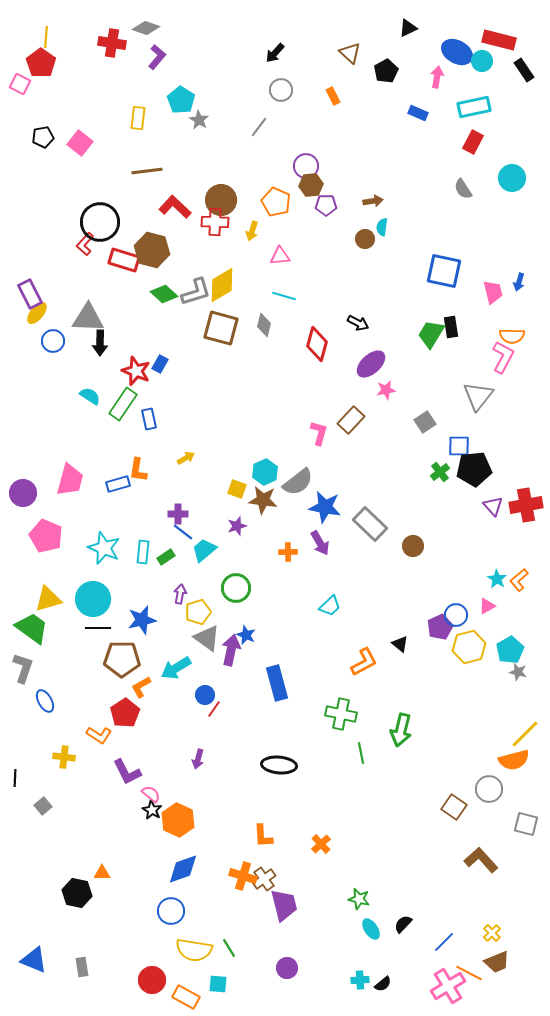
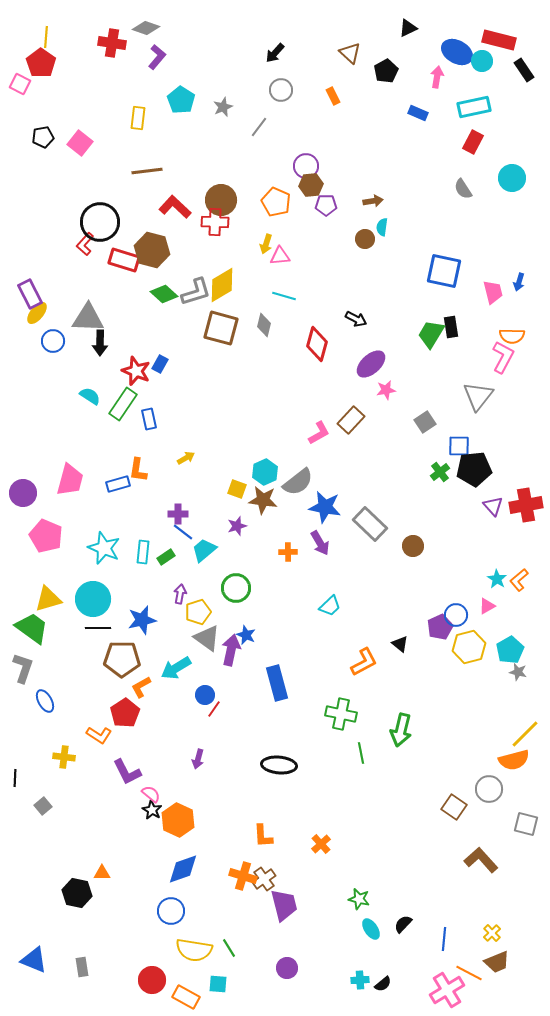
gray star at (199, 120): moved 24 px right, 13 px up; rotated 18 degrees clockwise
yellow arrow at (252, 231): moved 14 px right, 13 px down
black arrow at (358, 323): moved 2 px left, 4 px up
pink L-shape at (319, 433): rotated 45 degrees clockwise
blue line at (444, 942): moved 3 px up; rotated 40 degrees counterclockwise
pink cross at (448, 986): moved 1 px left, 4 px down
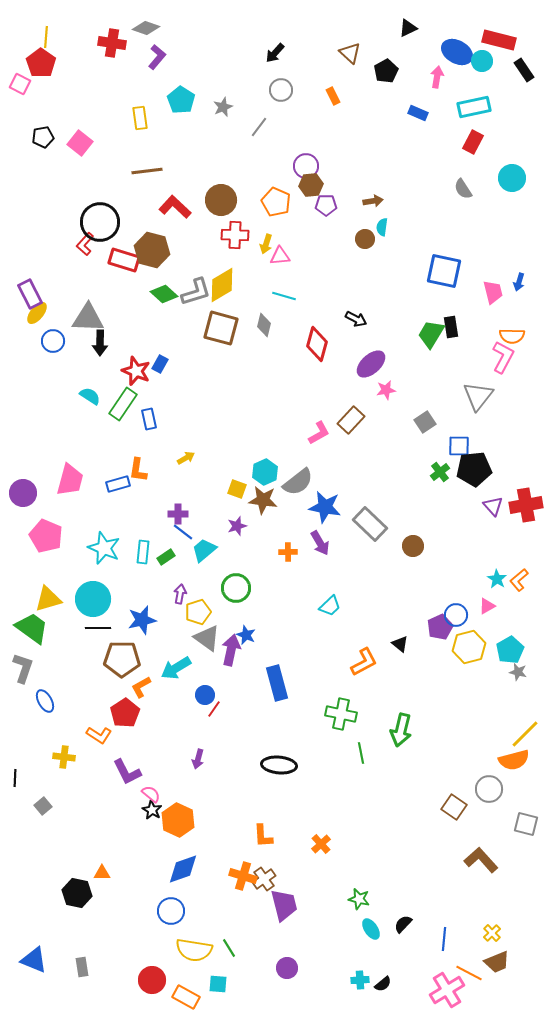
yellow rectangle at (138, 118): moved 2 px right; rotated 15 degrees counterclockwise
red cross at (215, 222): moved 20 px right, 13 px down
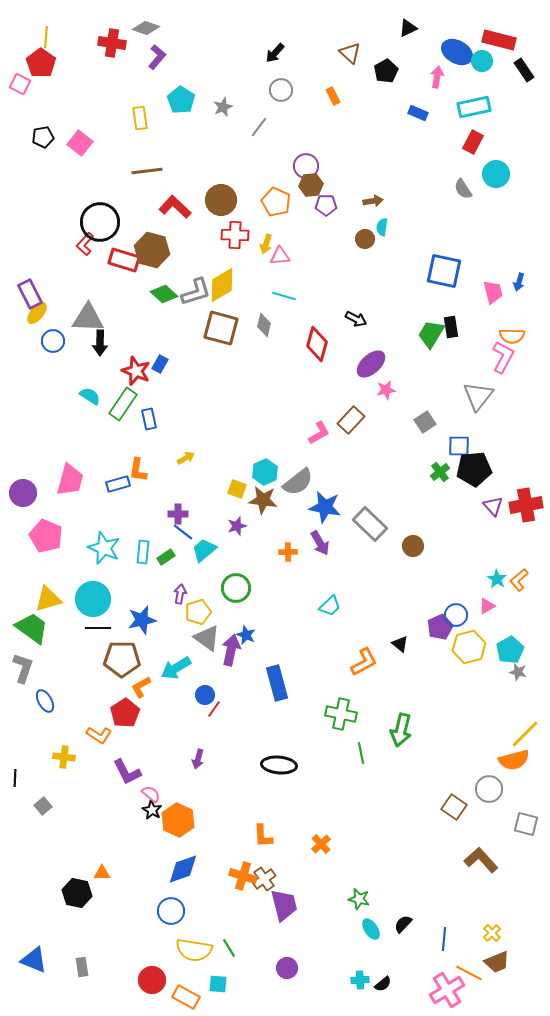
cyan circle at (512, 178): moved 16 px left, 4 px up
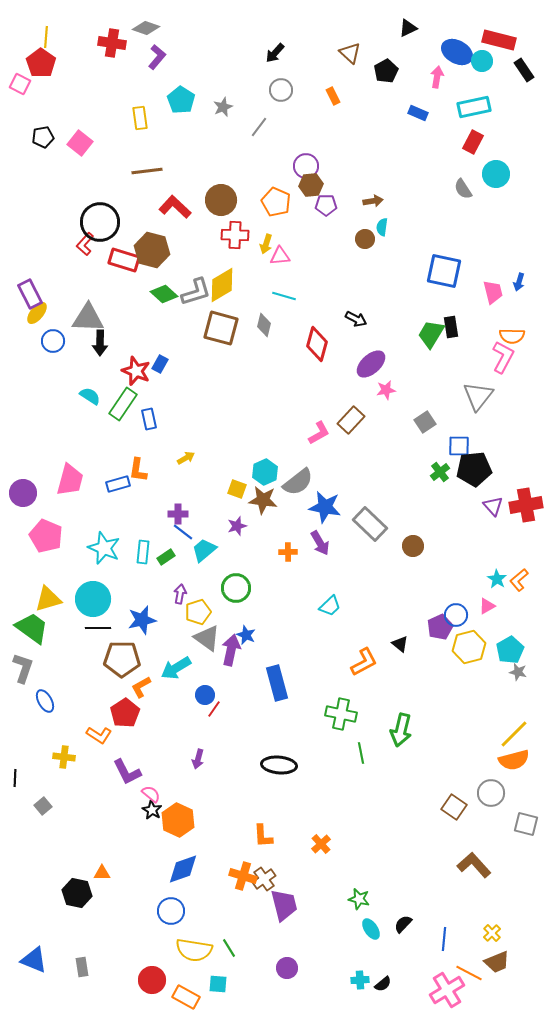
yellow line at (525, 734): moved 11 px left
gray circle at (489, 789): moved 2 px right, 4 px down
brown L-shape at (481, 860): moved 7 px left, 5 px down
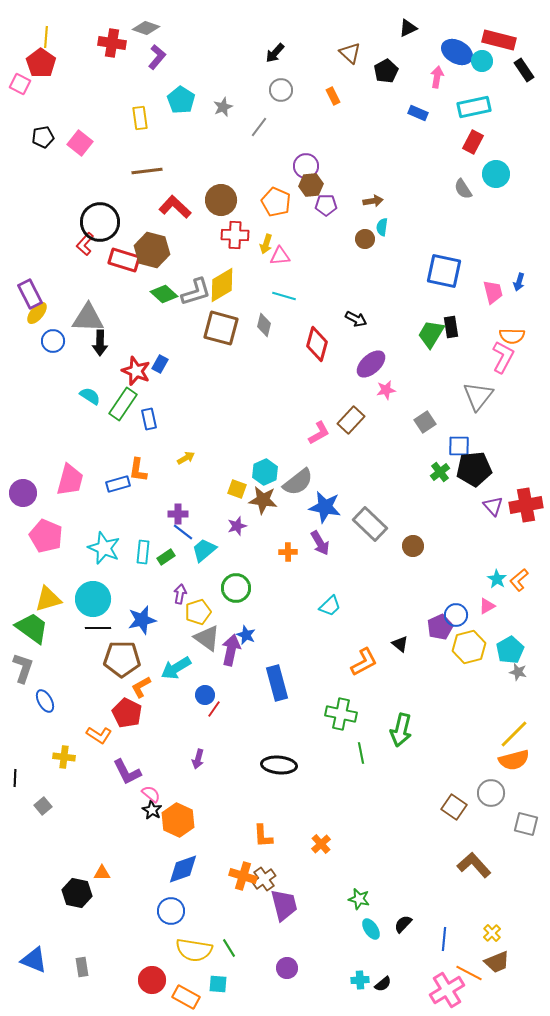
red pentagon at (125, 713): moved 2 px right; rotated 12 degrees counterclockwise
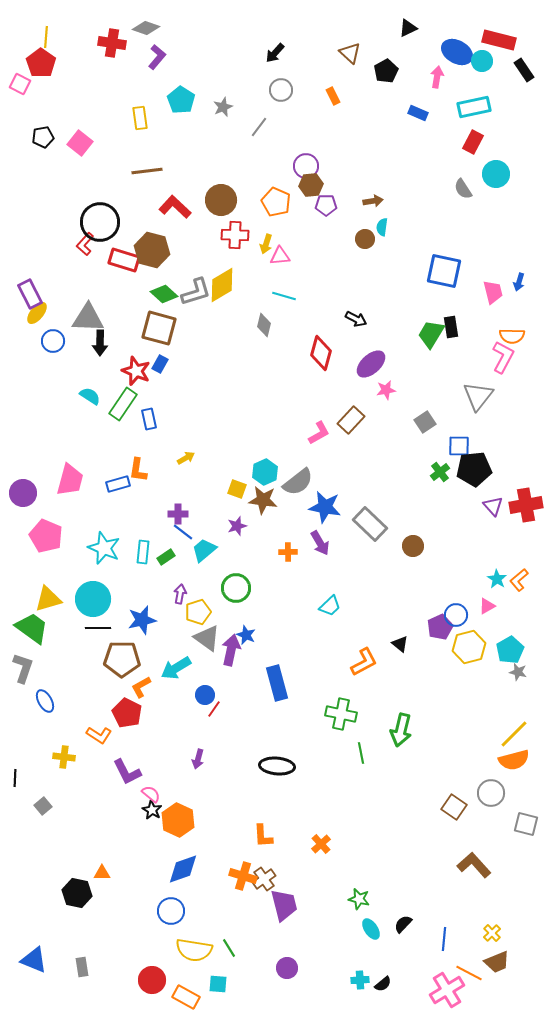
brown square at (221, 328): moved 62 px left
red diamond at (317, 344): moved 4 px right, 9 px down
black ellipse at (279, 765): moved 2 px left, 1 px down
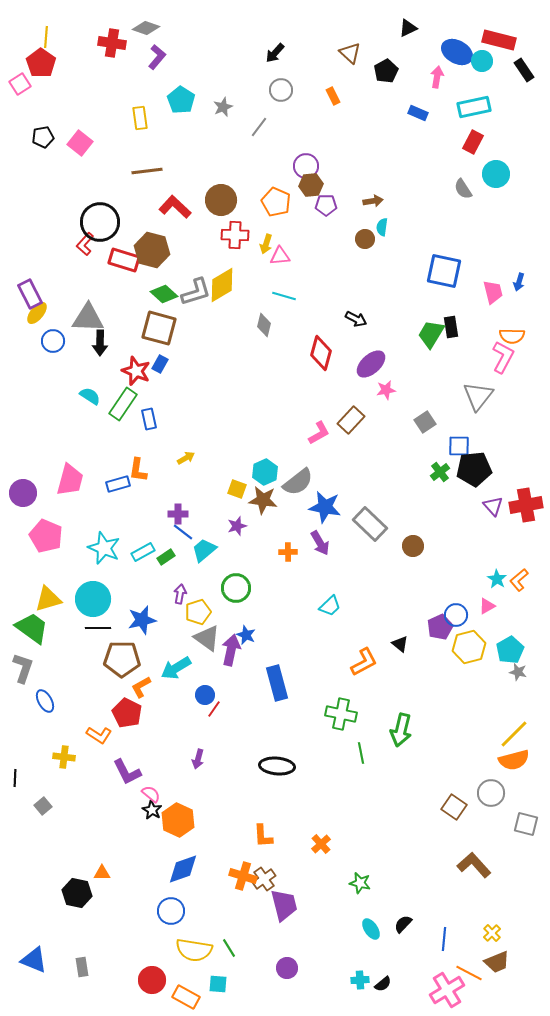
pink square at (20, 84): rotated 30 degrees clockwise
cyan rectangle at (143, 552): rotated 55 degrees clockwise
green star at (359, 899): moved 1 px right, 16 px up
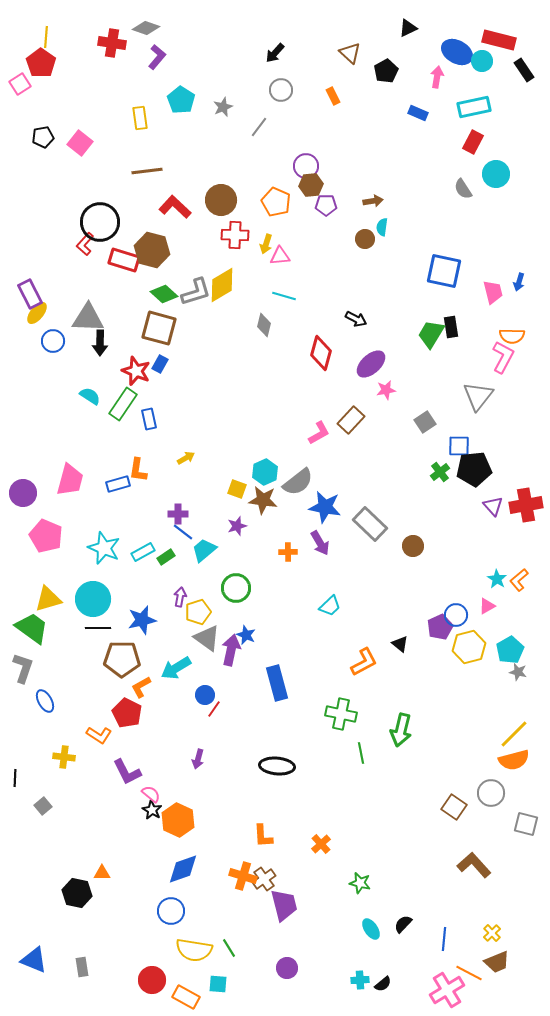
purple arrow at (180, 594): moved 3 px down
